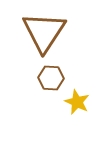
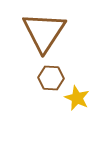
yellow star: moved 4 px up
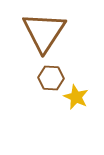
yellow star: moved 1 px left, 1 px up
